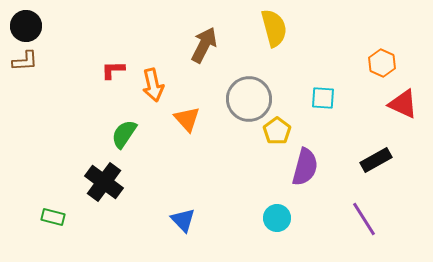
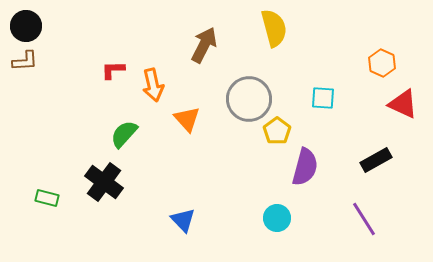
green semicircle: rotated 8 degrees clockwise
green rectangle: moved 6 px left, 19 px up
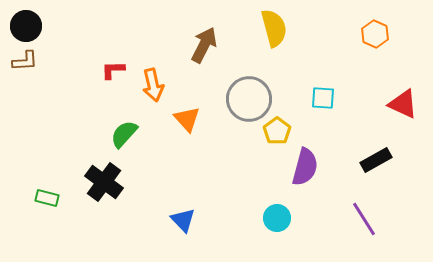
orange hexagon: moved 7 px left, 29 px up
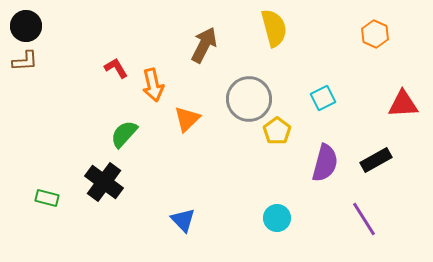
red L-shape: moved 3 px right, 2 px up; rotated 60 degrees clockwise
cyan square: rotated 30 degrees counterclockwise
red triangle: rotated 28 degrees counterclockwise
orange triangle: rotated 28 degrees clockwise
purple semicircle: moved 20 px right, 4 px up
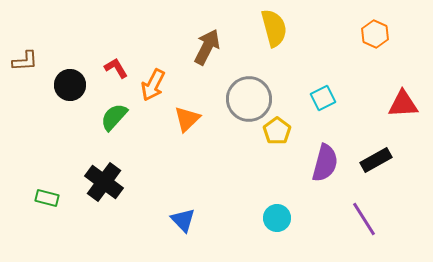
black circle: moved 44 px right, 59 px down
brown arrow: moved 3 px right, 2 px down
orange arrow: rotated 40 degrees clockwise
green semicircle: moved 10 px left, 17 px up
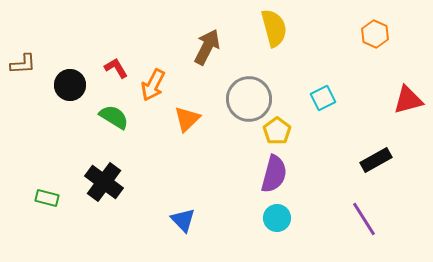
brown L-shape: moved 2 px left, 3 px down
red triangle: moved 5 px right, 4 px up; rotated 12 degrees counterclockwise
green semicircle: rotated 80 degrees clockwise
purple semicircle: moved 51 px left, 11 px down
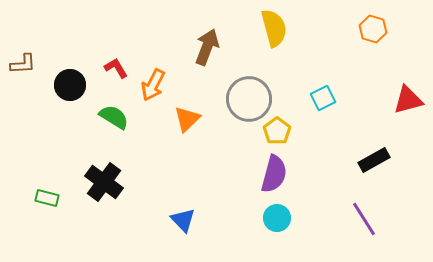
orange hexagon: moved 2 px left, 5 px up; rotated 8 degrees counterclockwise
brown arrow: rotated 6 degrees counterclockwise
black rectangle: moved 2 px left
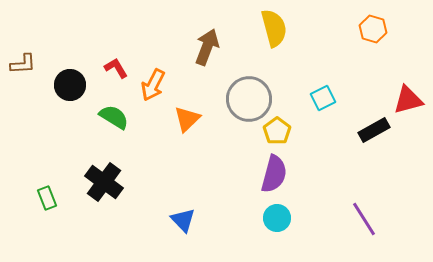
black rectangle: moved 30 px up
green rectangle: rotated 55 degrees clockwise
